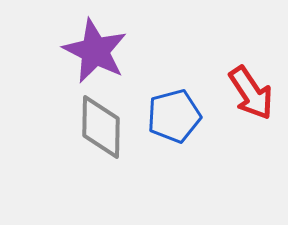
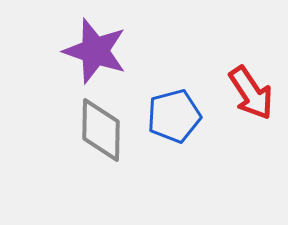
purple star: rotated 8 degrees counterclockwise
gray diamond: moved 3 px down
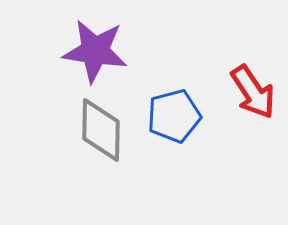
purple star: rotated 10 degrees counterclockwise
red arrow: moved 2 px right, 1 px up
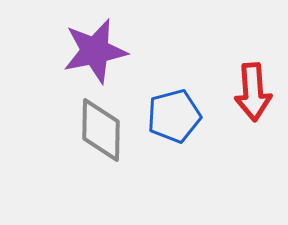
purple star: rotated 20 degrees counterclockwise
red arrow: rotated 30 degrees clockwise
